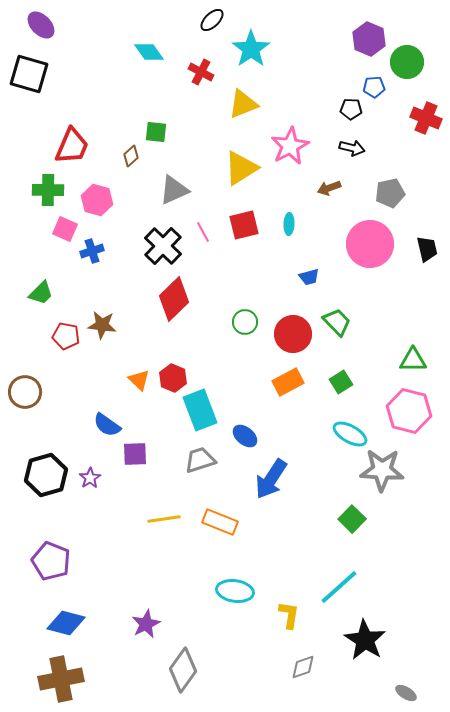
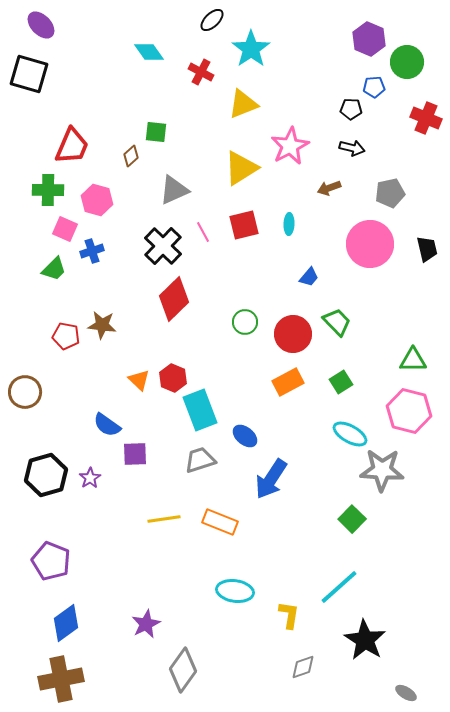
blue trapezoid at (309, 277): rotated 35 degrees counterclockwise
green trapezoid at (41, 293): moved 13 px right, 24 px up
blue diamond at (66, 623): rotated 51 degrees counterclockwise
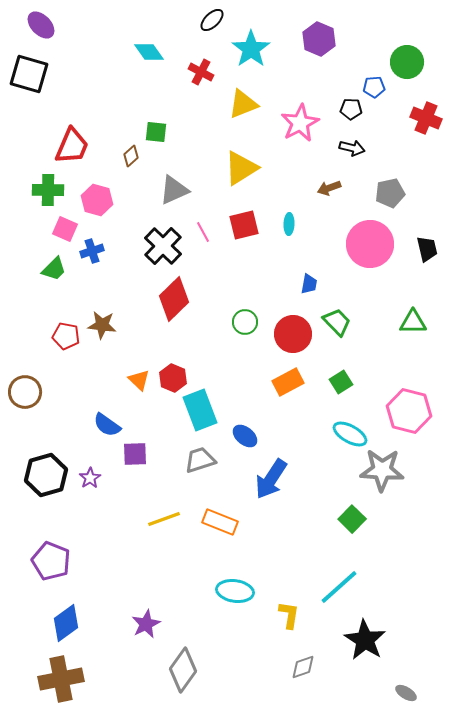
purple hexagon at (369, 39): moved 50 px left
pink star at (290, 146): moved 10 px right, 23 px up
blue trapezoid at (309, 277): moved 7 px down; rotated 30 degrees counterclockwise
green triangle at (413, 360): moved 38 px up
yellow line at (164, 519): rotated 12 degrees counterclockwise
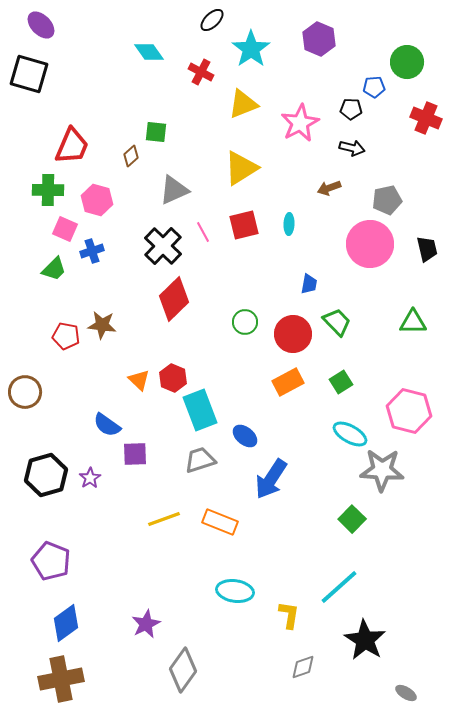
gray pentagon at (390, 193): moved 3 px left, 7 px down
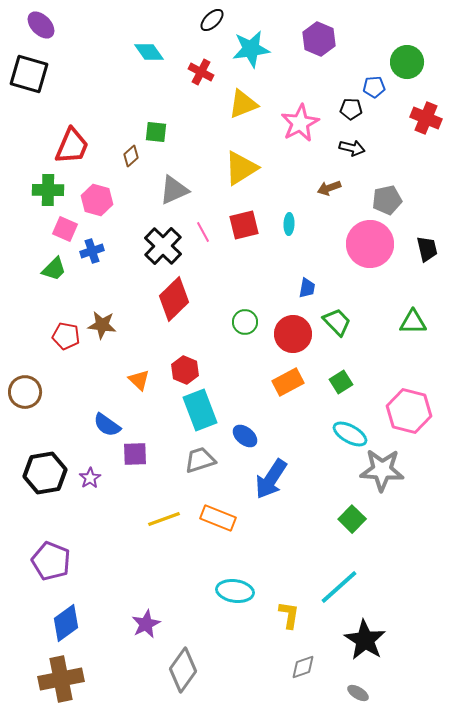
cyan star at (251, 49): rotated 27 degrees clockwise
blue trapezoid at (309, 284): moved 2 px left, 4 px down
red hexagon at (173, 378): moved 12 px right, 8 px up
black hexagon at (46, 475): moved 1 px left, 2 px up; rotated 6 degrees clockwise
orange rectangle at (220, 522): moved 2 px left, 4 px up
gray ellipse at (406, 693): moved 48 px left
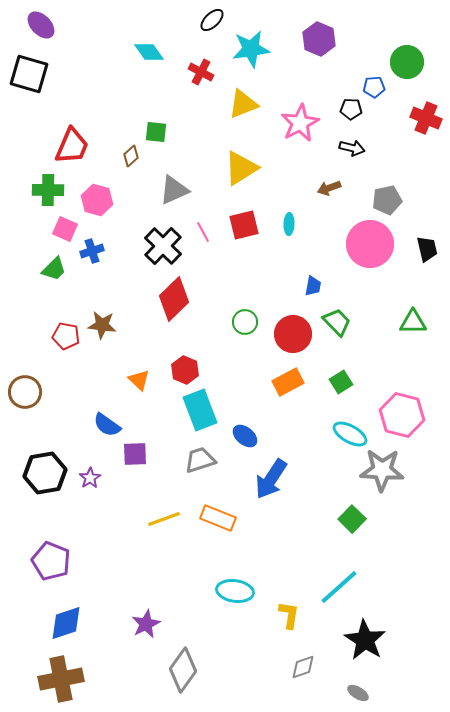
blue trapezoid at (307, 288): moved 6 px right, 2 px up
pink hexagon at (409, 411): moved 7 px left, 4 px down
blue diamond at (66, 623): rotated 18 degrees clockwise
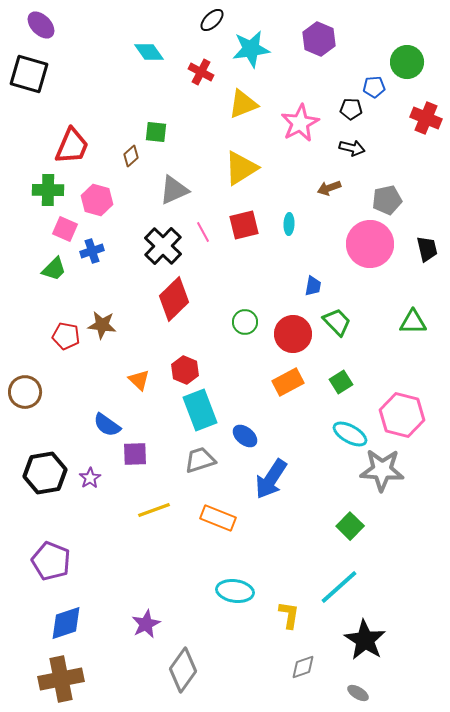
yellow line at (164, 519): moved 10 px left, 9 px up
green square at (352, 519): moved 2 px left, 7 px down
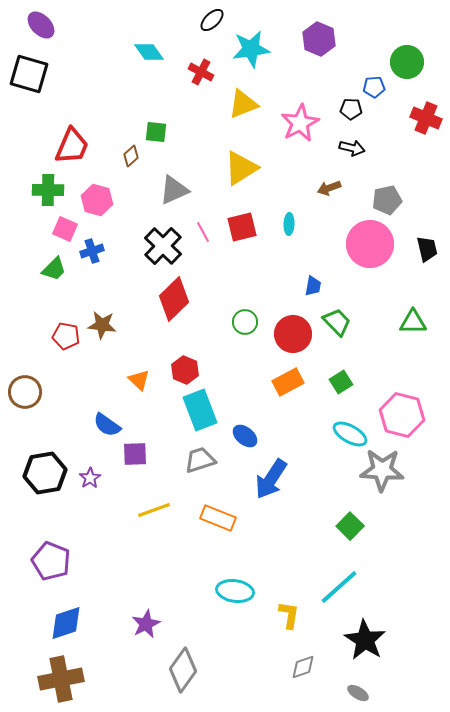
red square at (244, 225): moved 2 px left, 2 px down
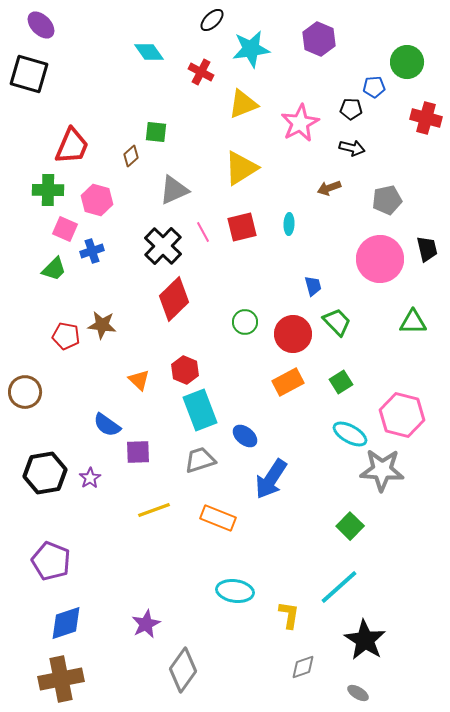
red cross at (426, 118): rotated 8 degrees counterclockwise
pink circle at (370, 244): moved 10 px right, 15 px down
blue trapezoid at (313, 286): rotated 25 degrees counterclockwise
purple square at (135, 454): moved 3 px right, 2 px up
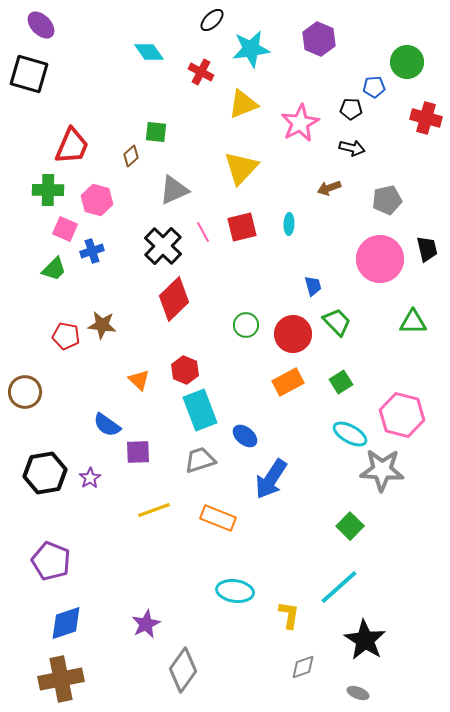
yellow triangle at (241, 168): rotated 15 degrees counterclockwise
green circle at (245, 322): moved 1 px right, 3 px down
gray ellipse at (358, 693): rotated 10 degrees counterclockwise
